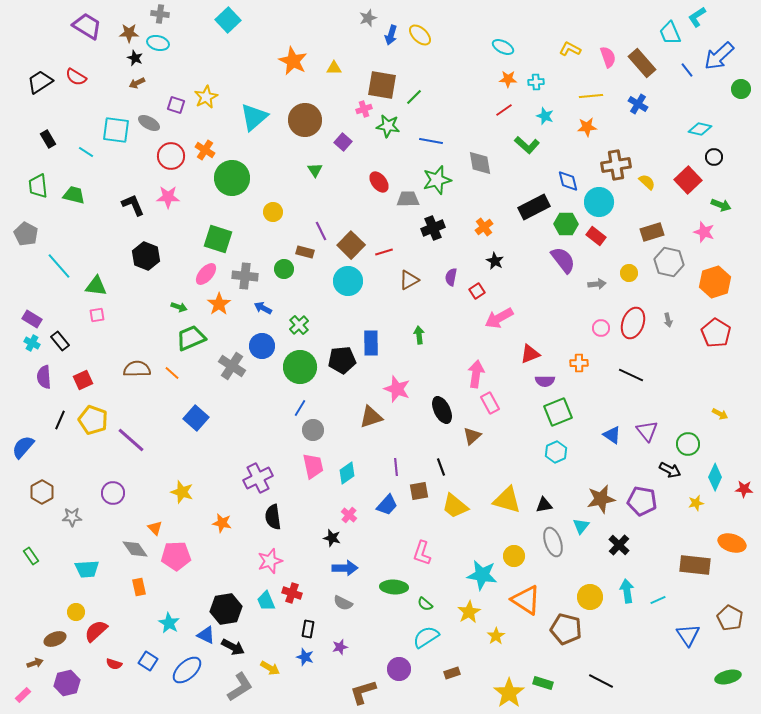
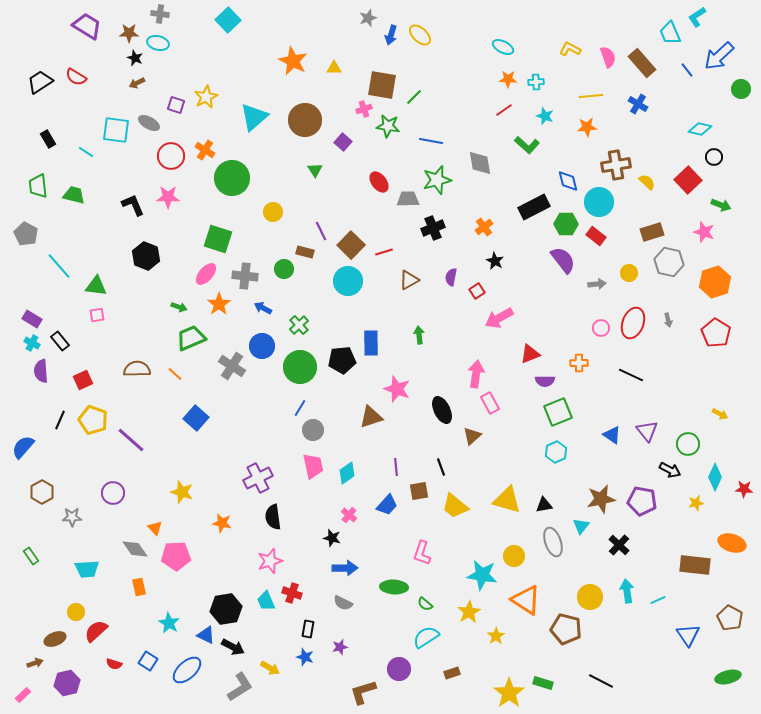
orange line at (172, 373): moved 3 px right, 1 px down
purple semicircle at (44, 377): moved 3 px left, 6 px up
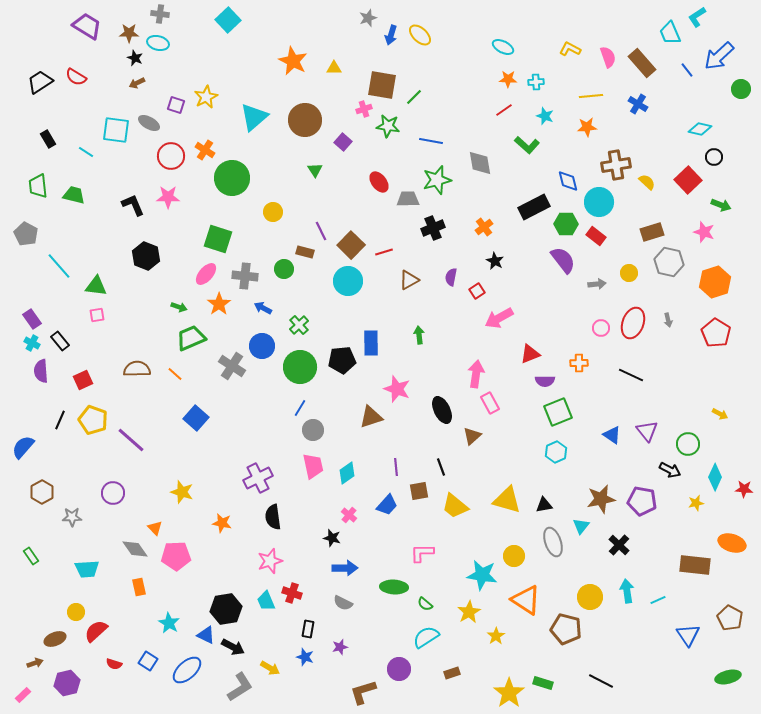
purple rectangle at (32, 319): rotated 24 degrees clockwise
pink L-shape at (422, 553): rotated 70 degrees clockwise
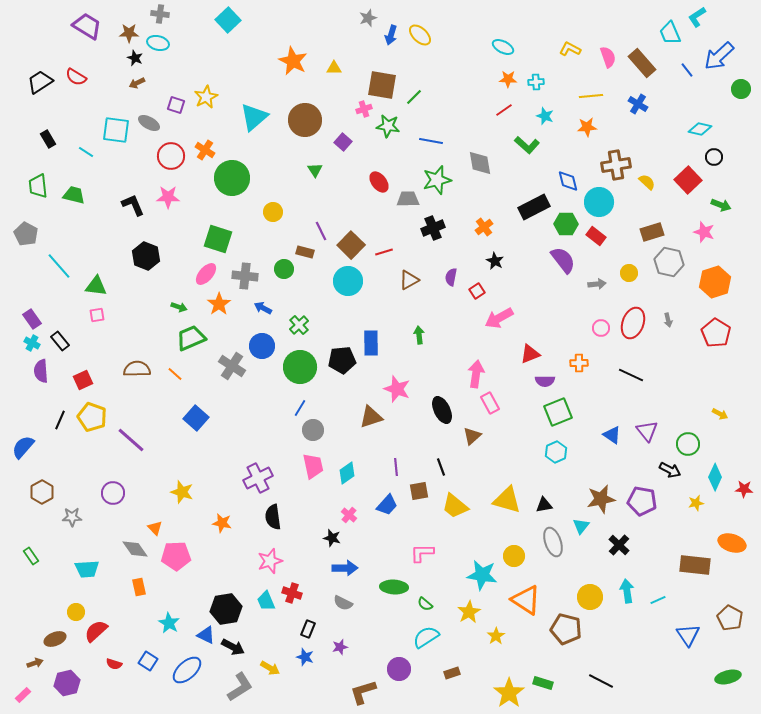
yellow pentagon at (93, 420): moved 1 px left, 3 px up
black rectangle at (308, 629): rotated 12 degrees clockwise
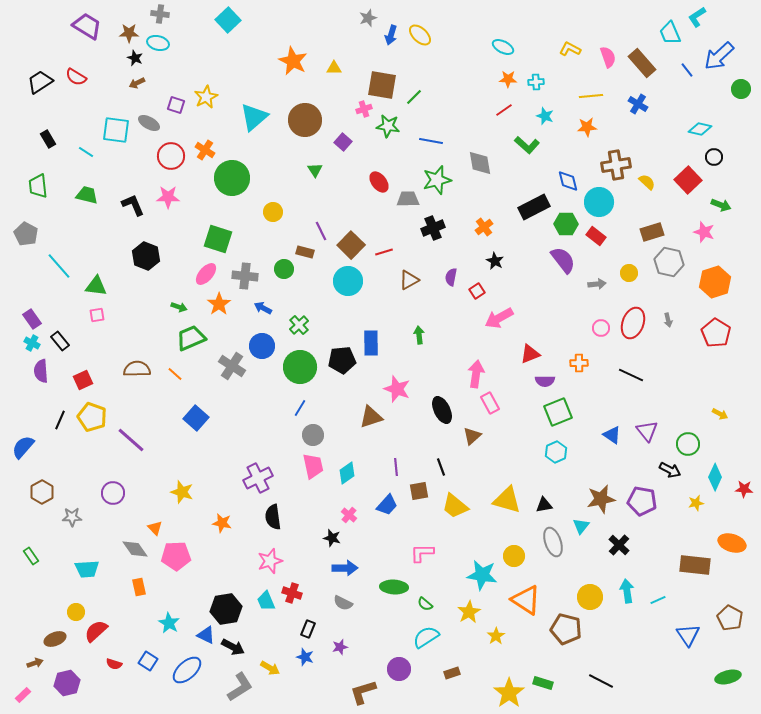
green trapezoid at (74, 195): moved 13 px right
gray circle at (313, 430): moved 5 px down
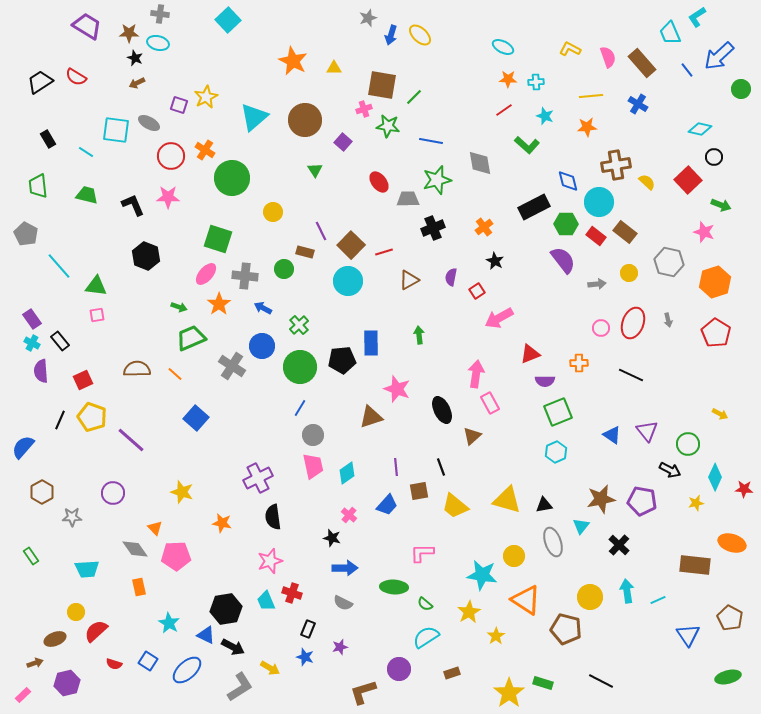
purple square at (176, 105): moved 3 px right
brown rectangle at (652, 232): moved 27 px left; rotated 55 degrees clockwise
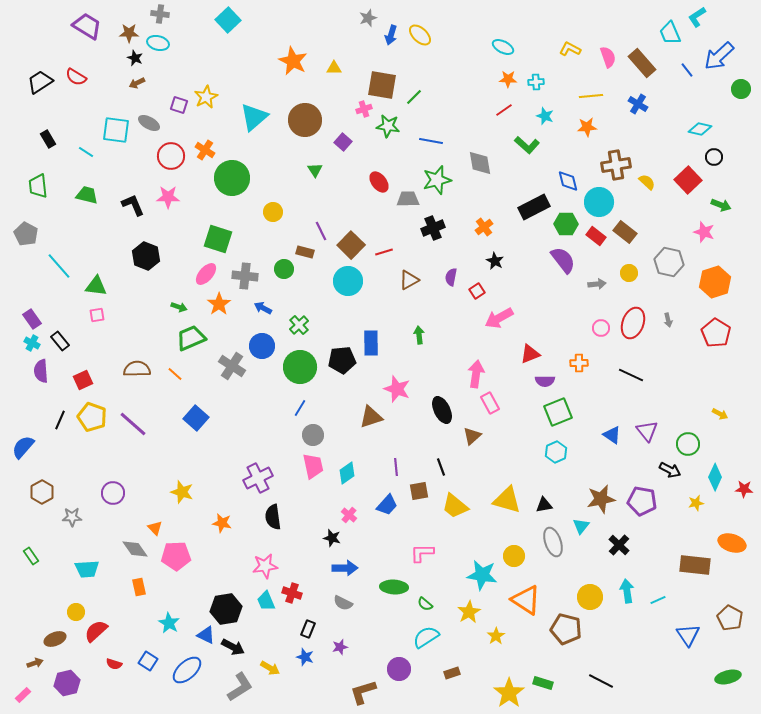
purple line at (131, 440): moved 2 px right, 16 px up
pink star at (270, 561): moved 5 px left, 5 px down; rotated 10 degrees clockwise
